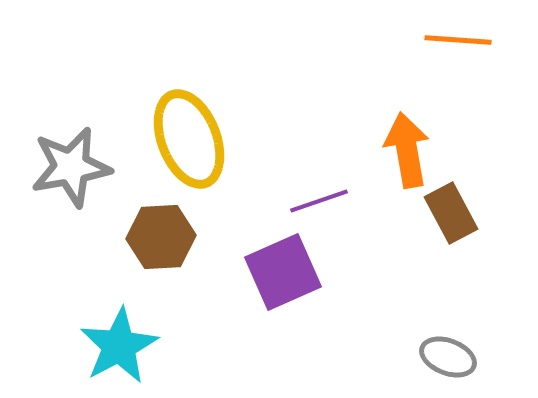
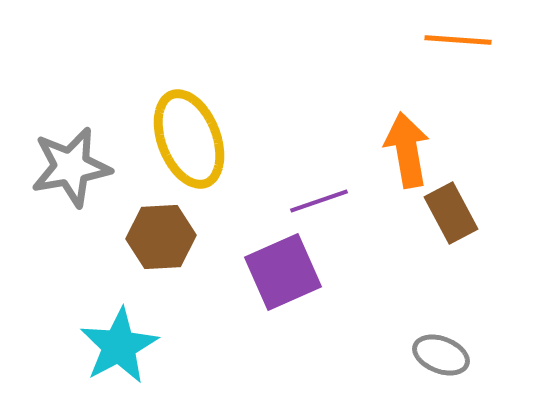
gray ellipse: moved 7 px left, 2 px up
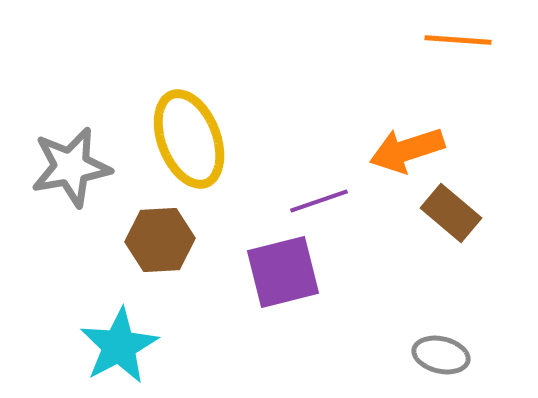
orange arrow: rotated 98 degrees counterclockwise
brown rectangle: rotated 22 degrees counterclockwise
brown hexagon: moved 1 px left, 3 px down
purple square: rotated 10 degrees clockwise
gray ellipse: rotated 8 degrees counterclockwise
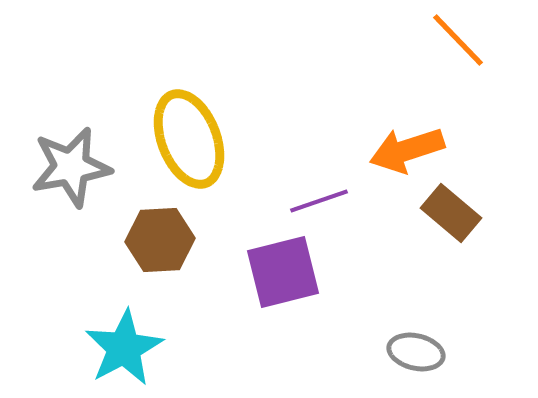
orange line: rotated 42 degrees clockwise
cyan star: moved 5 px right, 2 px down
gray ellipse: moved 25 px left, 3 px up
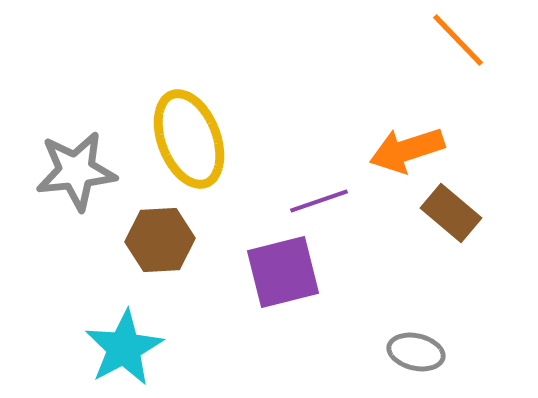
gray star: moved 5 px right, 4 px down; rotated 4 degrees clockwise
